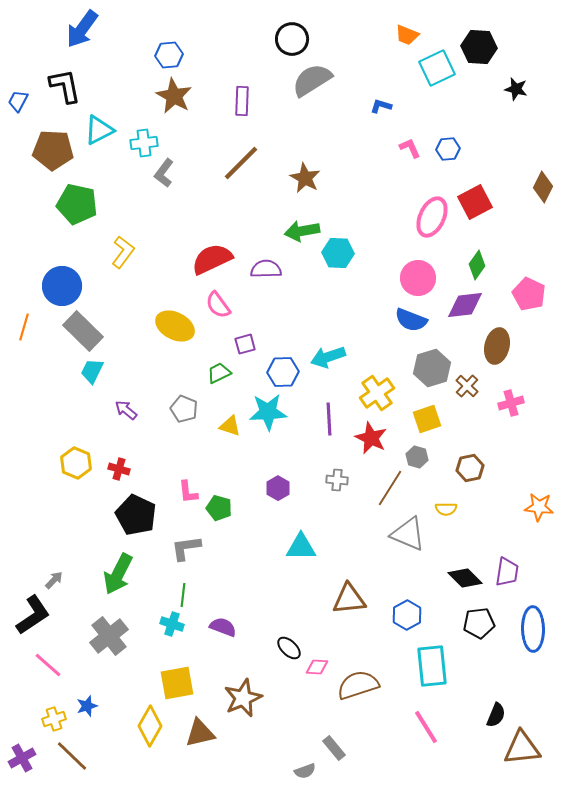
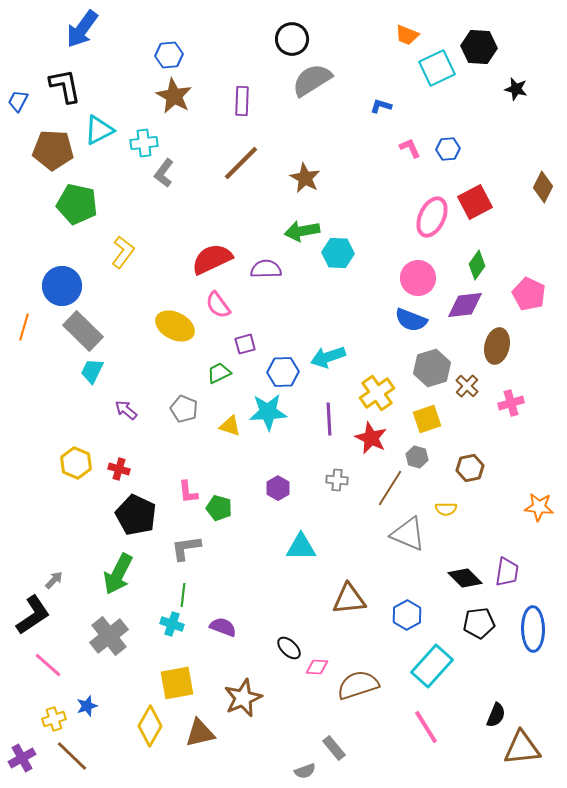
cyan rectangle at (432, 666): rotated 48 degrees clockwise
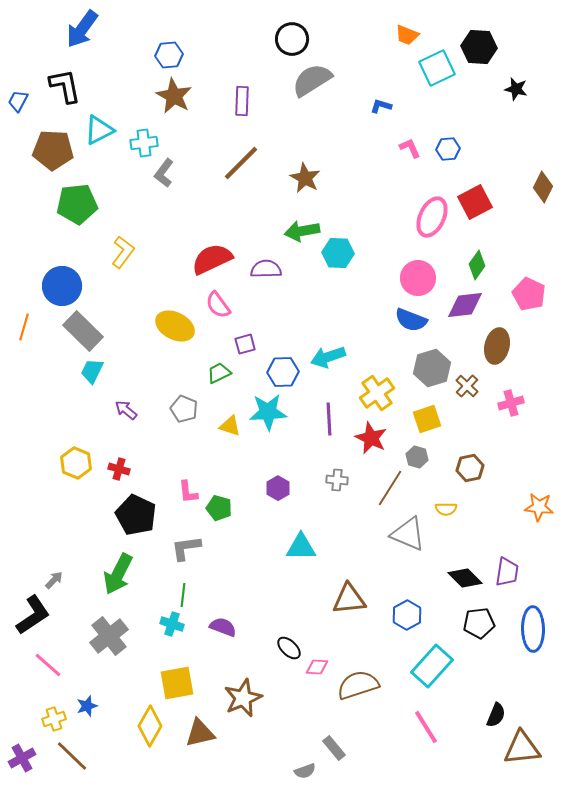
green pentagon at (77, 204): rotated 18 degrees counterclockwise
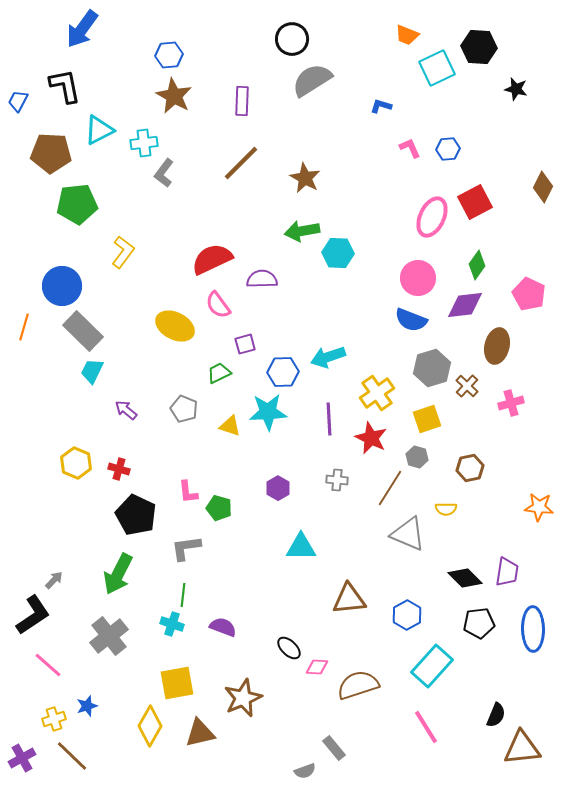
brown pentagon at (53, 150): moved 2 px left, 3 px down
purple semicircle at (266, 269): moved 4 px left, 10 px down
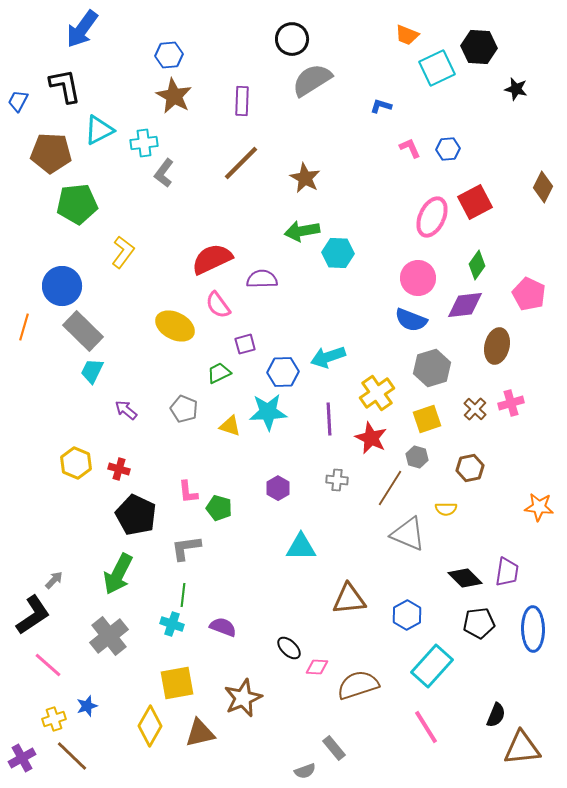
brown cross at (467, 386): moved 8 px right, 23 px down
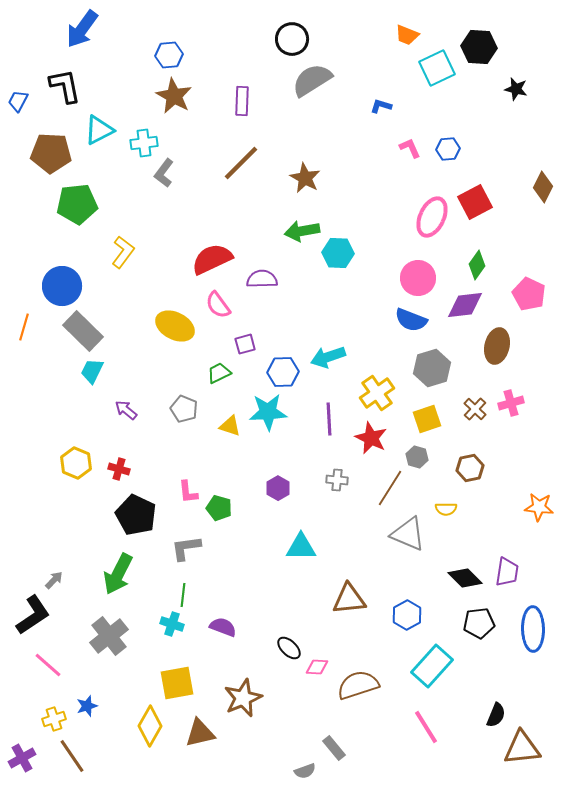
brown line at (72, 756): rotated 12 degrees clockwise
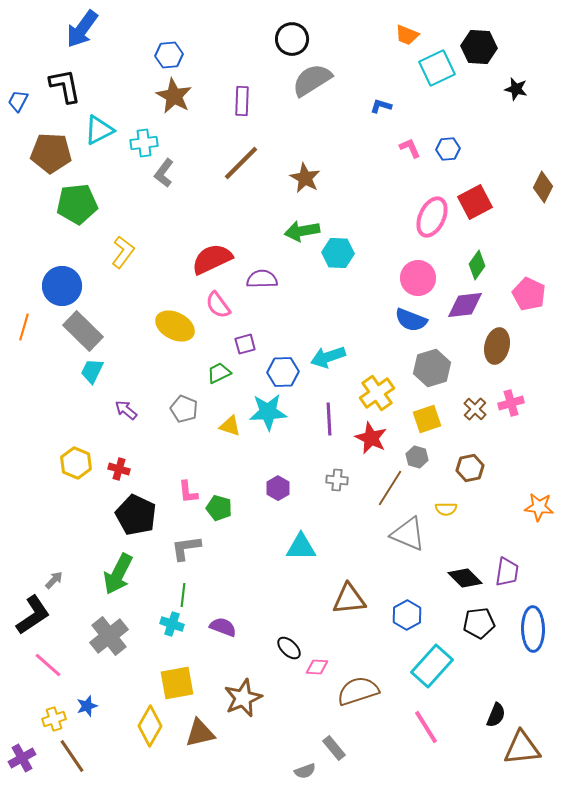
brown semicircle at (358, 685): moved 6 px down
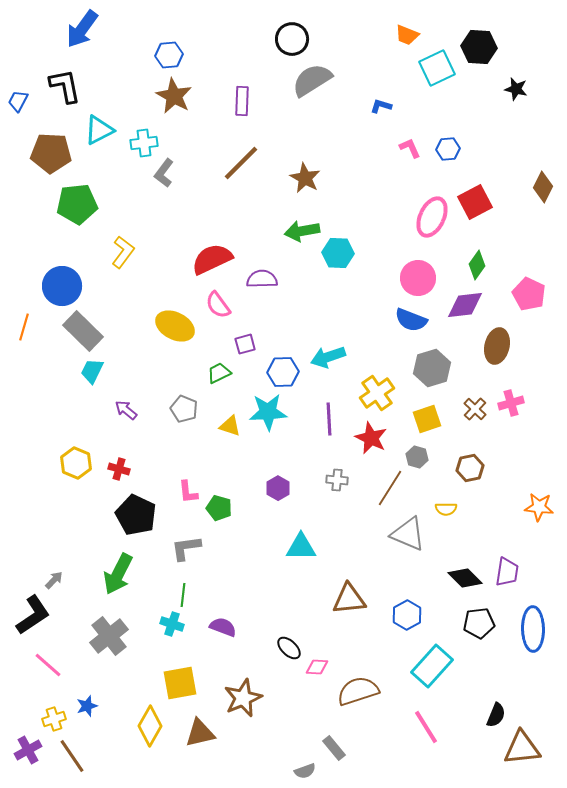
yellow square at (177, 683): moved 3 px right
purple cross at (22, 758): moved 6 px right, 8 px up
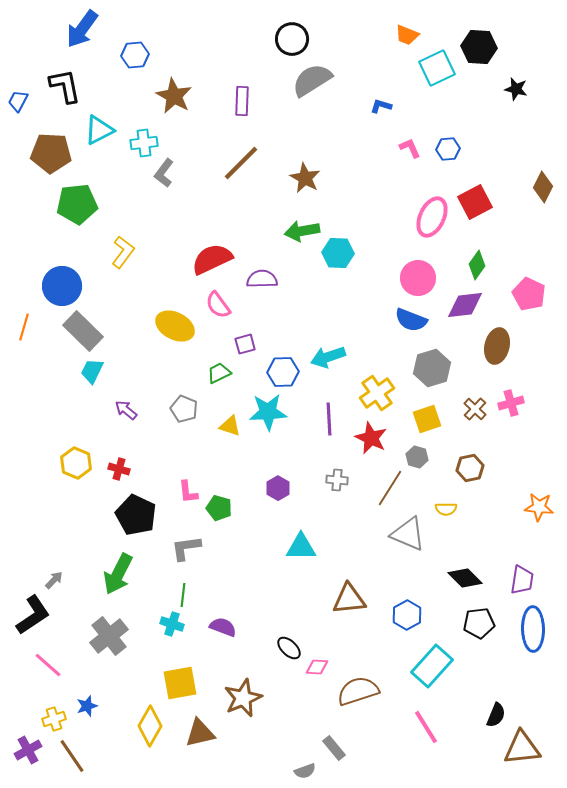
blue hexagon at (169, 55): moved 34 px left
purple trapezoid at (507, 572): moved 15 px right, 8 px down
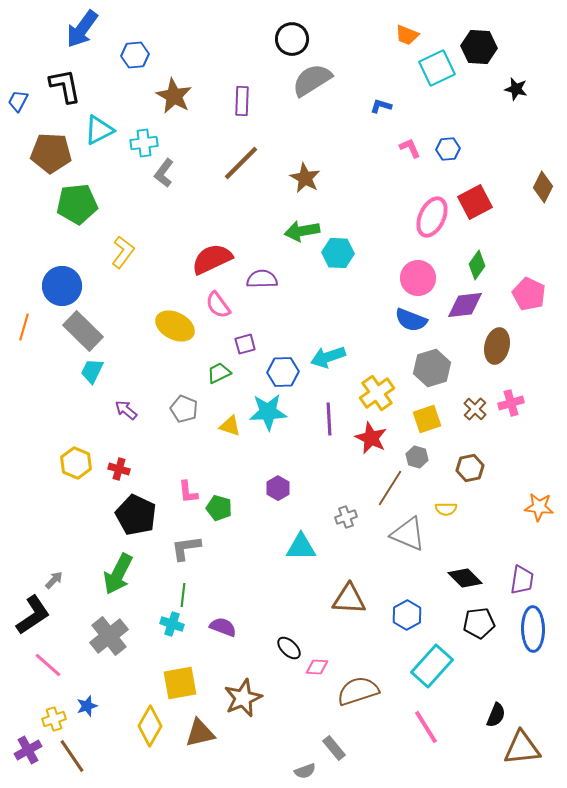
gray cross at (337, 480): moved 9 px right, 37 px down; rotated 25 degrees counterclockwise
brown triangle at (349, 599): rotated 9 degrees clockwise
